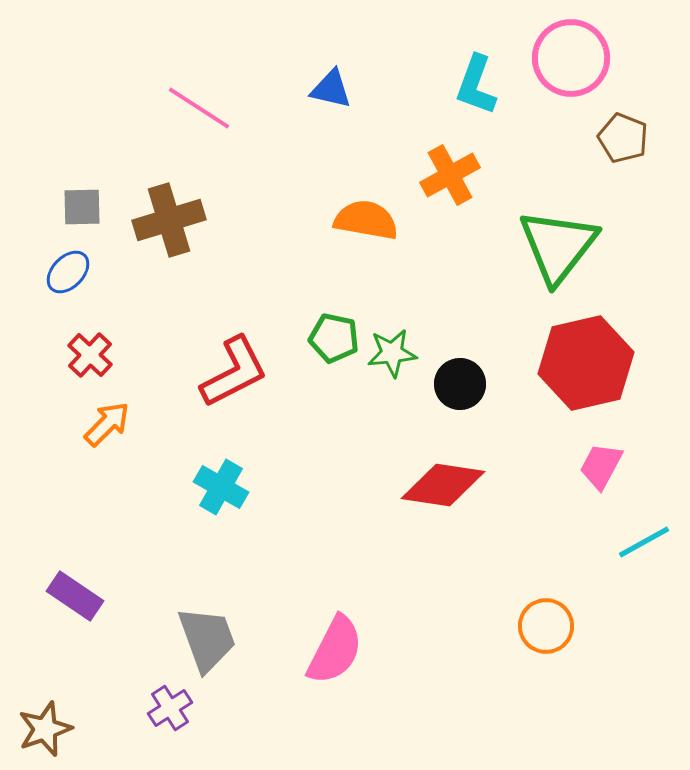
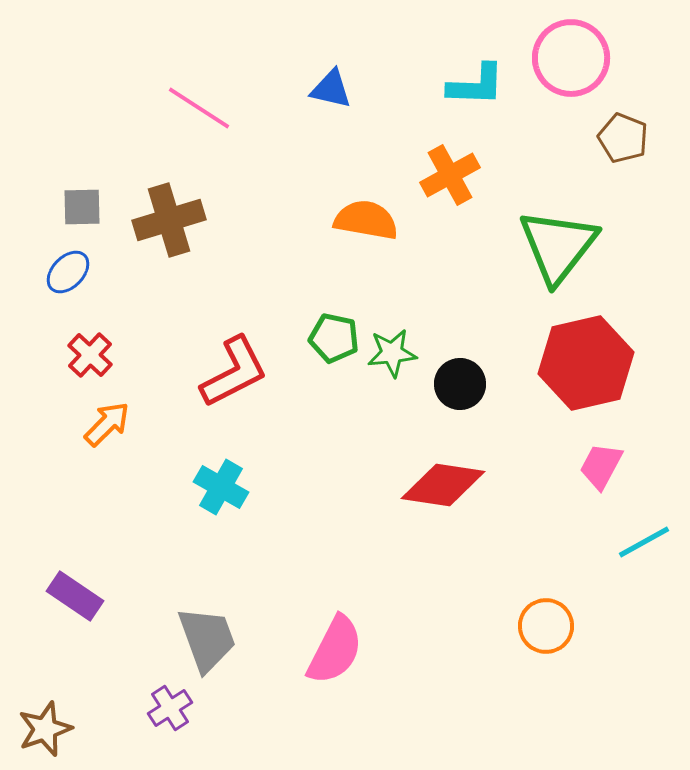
cyan L-shape: rotated 108 degrees counterclockwise
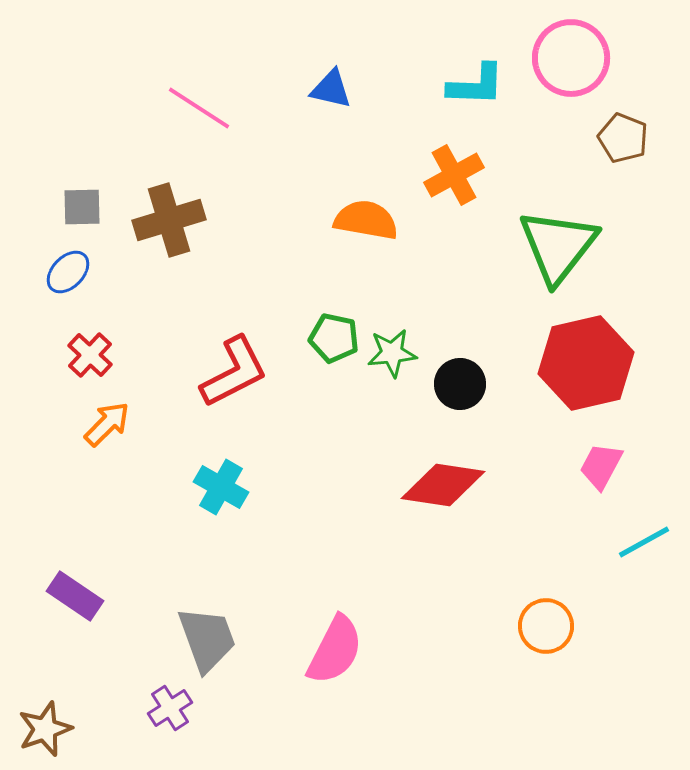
orange cross: moved 4 px right
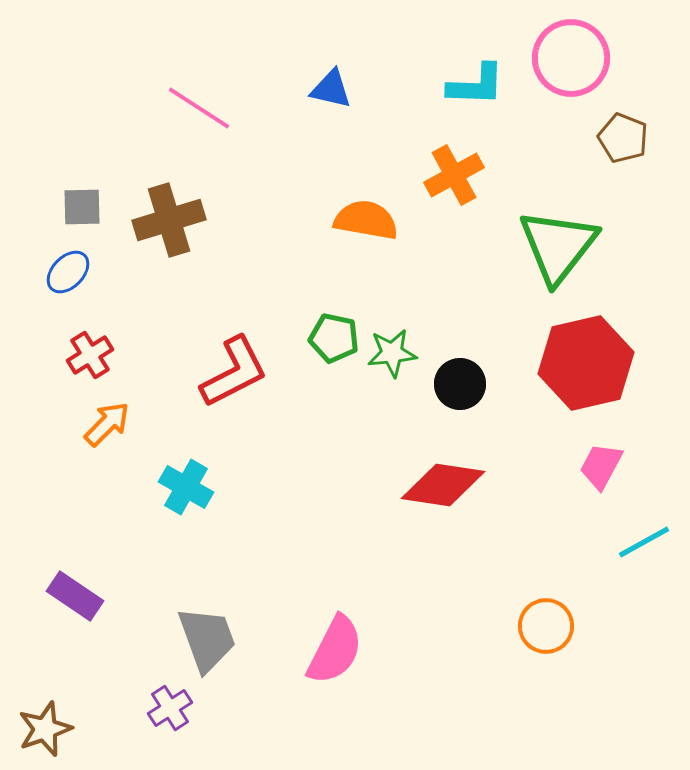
red cross: rotated 15 degrees clockwise
cyan cross: moved 35 px left
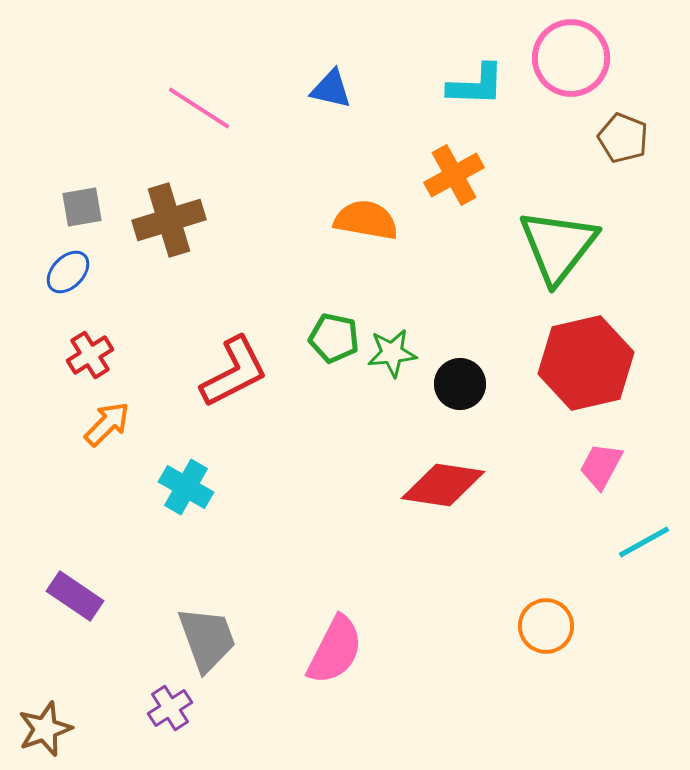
gray square: rotated 9 degrees counterclockwise
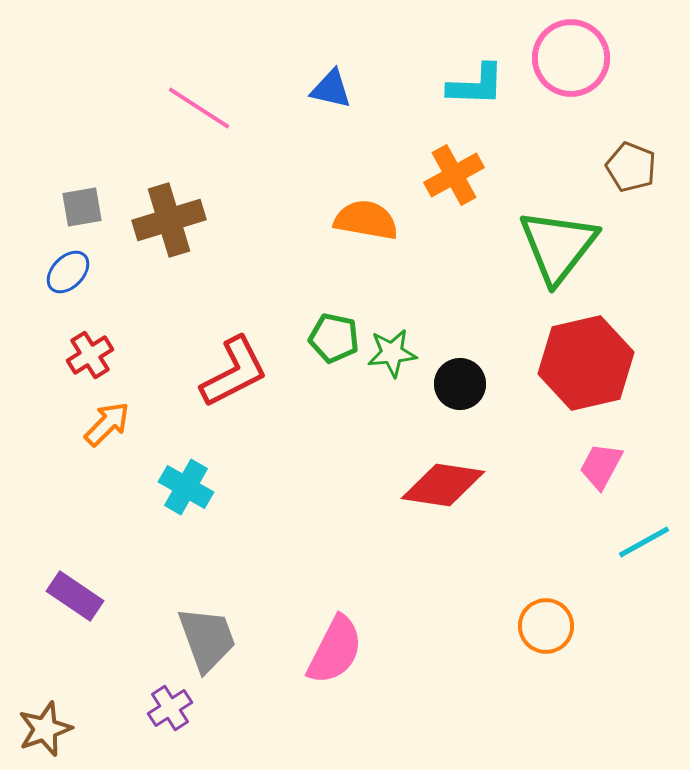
brown pentagon: moved 8 px right, 29 px down
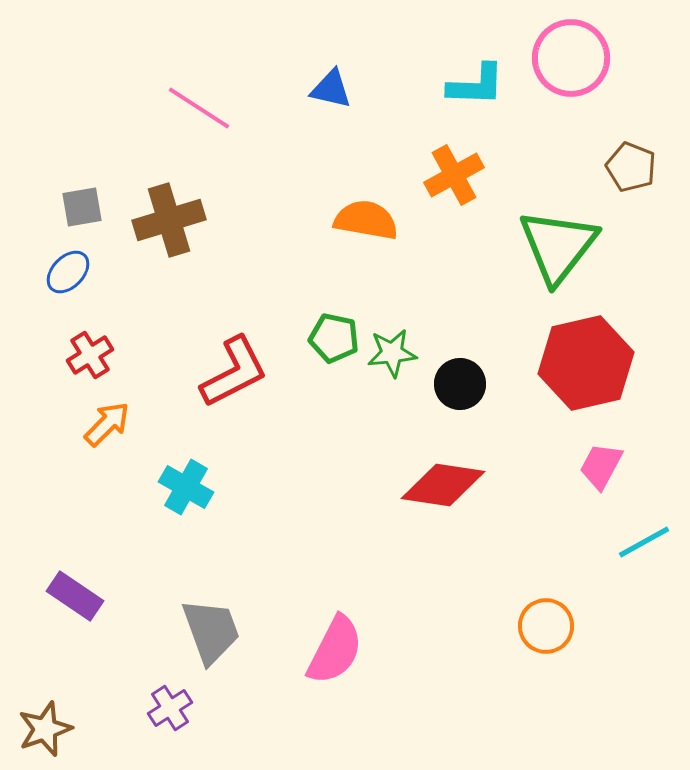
gray trapezoid: moved 4 px right, 8 px up
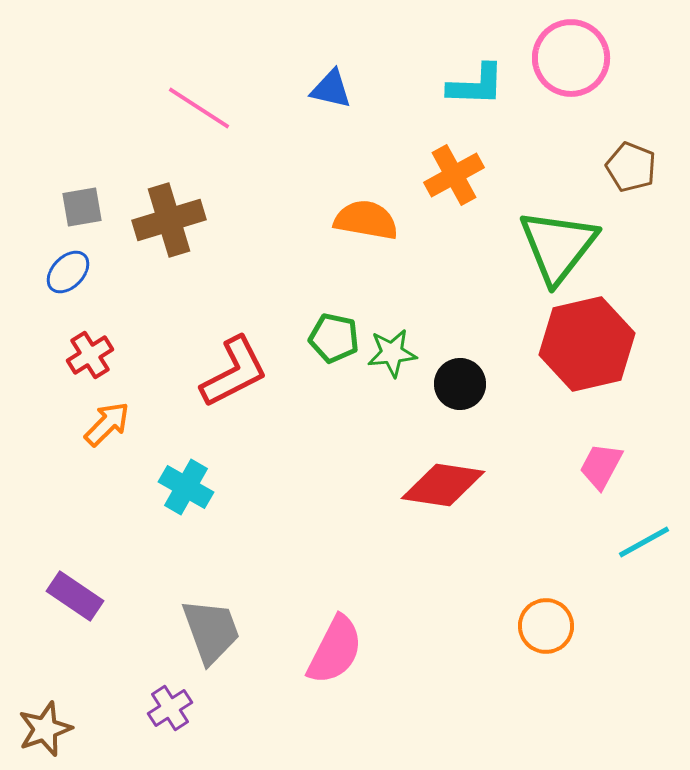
red hexagon: moved 1 px right, 19 px up
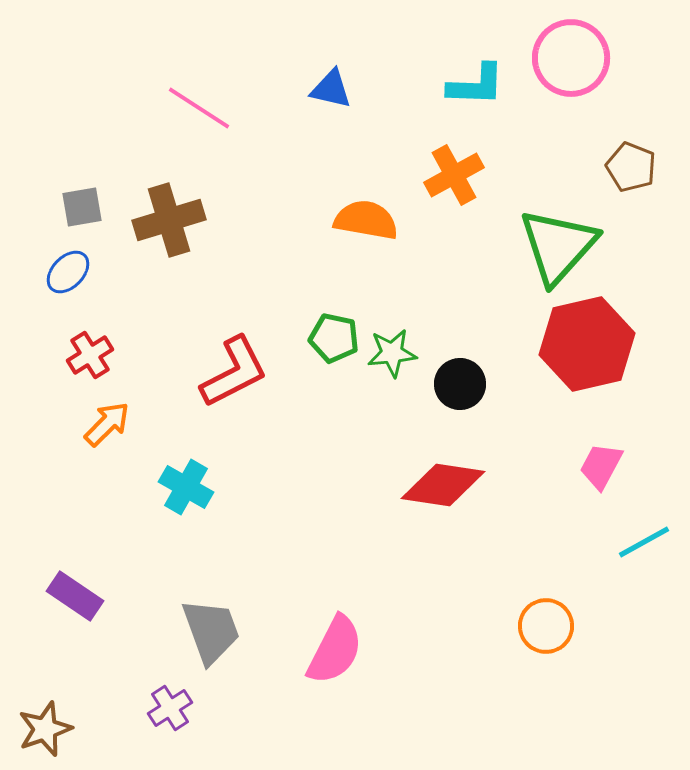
green triangle: rotated 4 degrees clockwise
